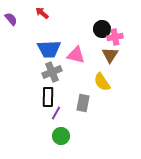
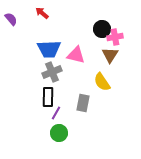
green circle: moved 2 px left, 3 px up
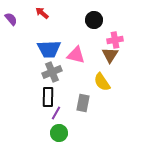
black circle: moved 8 px left, 9 px up
pink cross: moved 3 px down
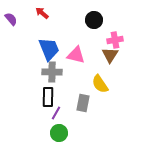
blue trapezoid: rotated 110 degrees counterclockwise
gray cross: rotated 24 degrees clockwise
yellow semicircle: moved 2 px left, 2 px down
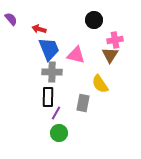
red arrow: moved 3 px left, 16 px down; rotated 24 degrees counterclockwise
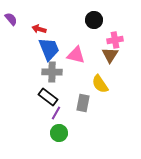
black rectangle: rotated 54 degrees counterclockwise
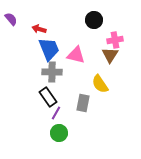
black rectangle: rotated 18 degrees clockwise
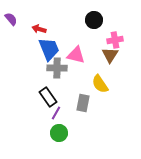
gray cross: moved 5 px right, 4 px up
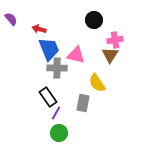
yellow semicircle: moved 3 px left, 1 px up
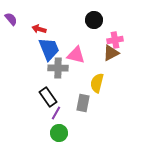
brown triangle: moved 1 px right, 2 px up; rotated 30 degrees clockwise
gray cross: moved 1 px right
yellow semicircle: rotated 48 degrees clockwise
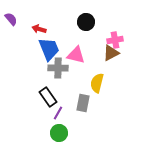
black circle: moved 8 px left, 2 px down
purple line: moved 2 px right
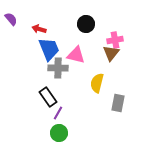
black circle: moved 2 px down
brown triangle: rotated 24 degrees counterclockwise
gray rectangle: moved 35 px right
